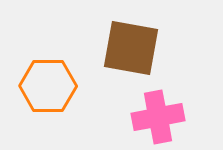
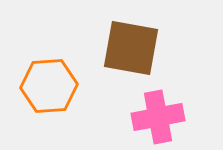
orange hexagon: moved 1 px right; rotated 4 degrees counterclockwise
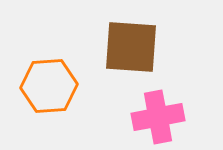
brown square: moved 1 px up; rotated 6 degrees counterclockwise
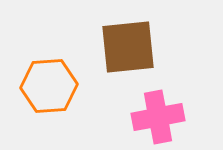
brown square: moved 3 px left; rotated 10 degrees counterclockwise
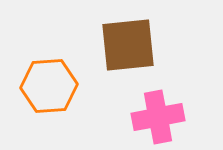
brown square: moved 2 px up
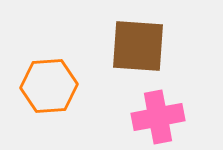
brown square: moved 10 px right, 1 px down; rotated 10 degrees clockwise
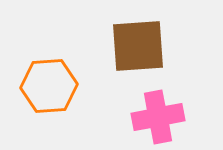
brown square: rotated 8 degrees counterclockwise
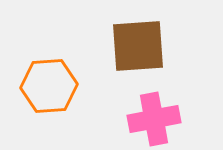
pink cross: moved 4 px left, 2 px down
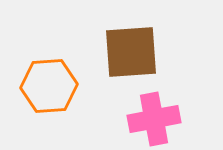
brown square: moved 7 px left, 6 px down
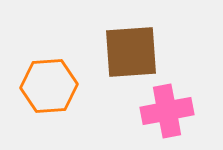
pink cross: moved 13 px right, 8 px up
